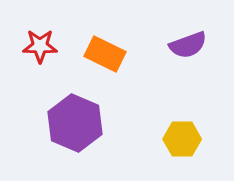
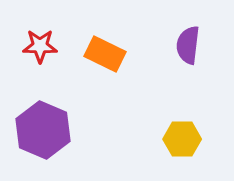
purple semicircle: rotated 117 degrees clockwise
purple hexagon: moved 32 px left, 7 px down
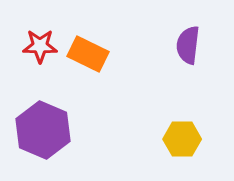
orange rectangle: moved 17 px left
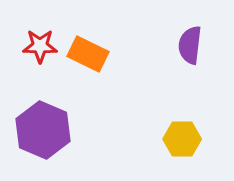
purple semicircle: moved 2 px right
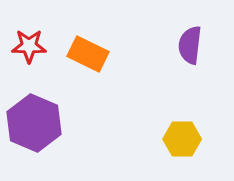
red star: moved 11 px left
purple hexagon: moved 9 px left, 7 px up
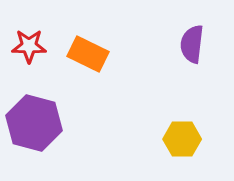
purple semicircle: moved 2 px right, 1 px up
purple hexagon: rotated 8 degrees counterclockwise
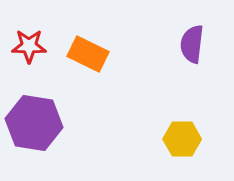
purple hexagon: rotated 6 degrees counterclockwise
